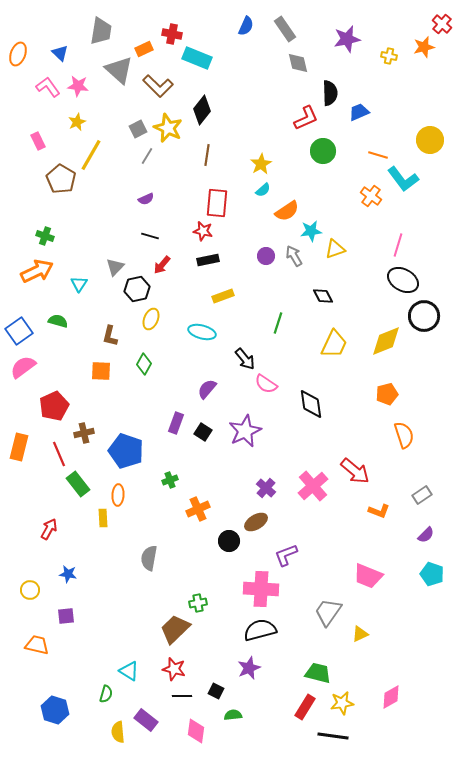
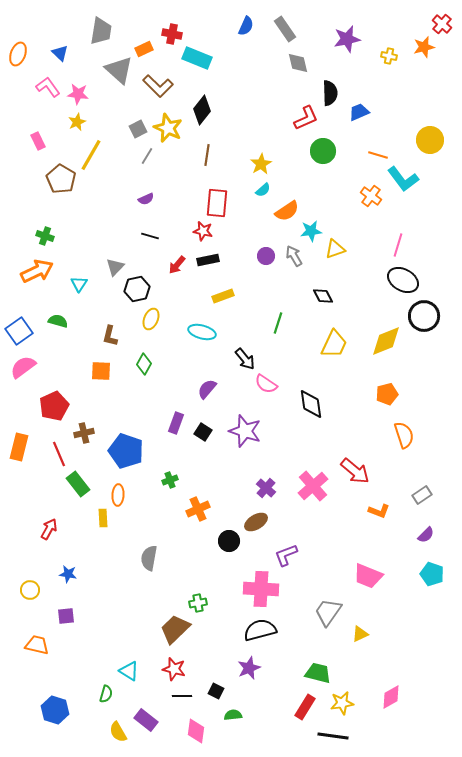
pink star at (78, 86): moved 8 px down
red arrow at (162, 265): moved 15 px right
purple star at (245, 431): rotated 28 degrees counterclockwise
yellow semicircle at (118, 732): rotated 25 degrees counterclockwise
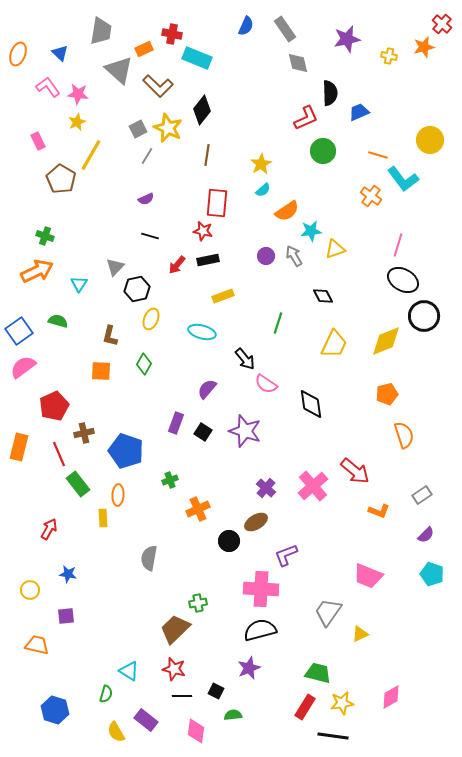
yellow semicircle at (118, 732): moved 2 px left
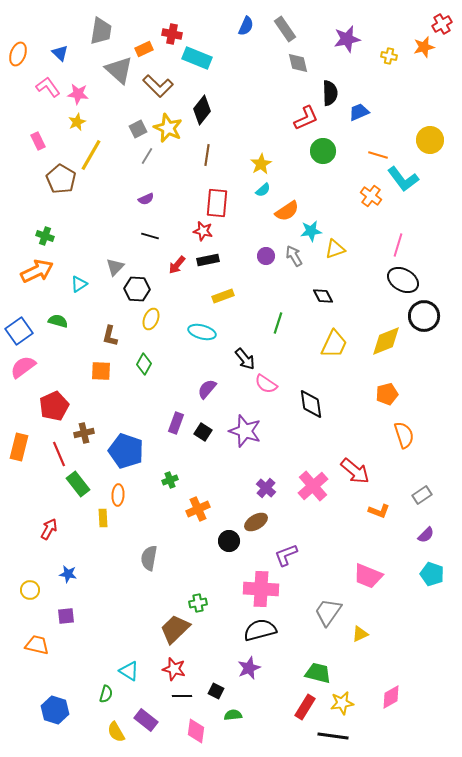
red cross at (442, 24): rotated 18 degrees clockwise
cyan triangle at (79, 284): rotated 24 degrees clockwise
black hexagon at (137, 289): rotated 15 degrees clockwise
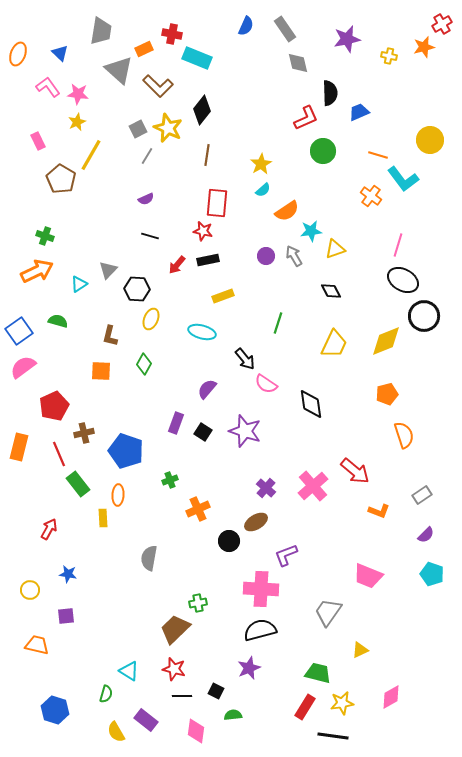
gray triangle at (115, 267): moved 7 px left, 3 px down
black diamond at (323, 296): moved 8 px right, 5 px up
yellow triangle at (360, 634): moved 16 px down
